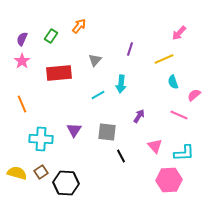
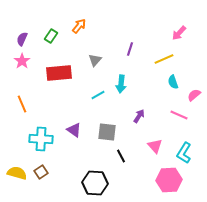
purple triangle: rotated 28 degrees counterclockwise
cyan L-shape: rotated 125 degrees clockwise
black hexagon: moved 29 px right
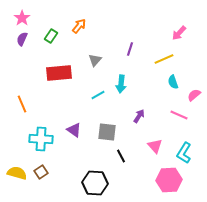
pink star: moved 43 px up
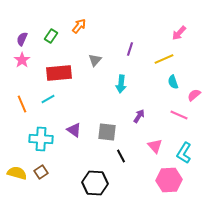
pink star: moved 42 px down
cyan line: moved 50 px left, 4 px down
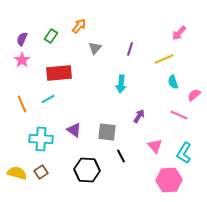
gray triangle: moved 12 px up
black hexagon: moved 8 px left, 13 px up
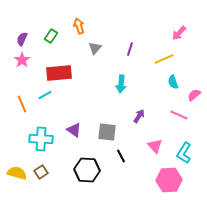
orange arrow: rotated 56 degrees counterclockwise
cyan line: moved 3 px left, 4 px up
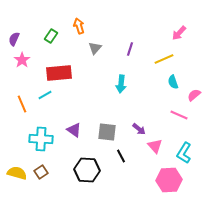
purple semicircle: moved 8 px left
purple arrow: moved 13 px down; rotated 96 degrees clockwise
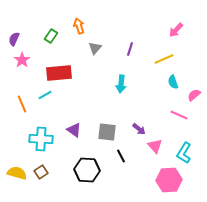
pink arrow: moved 3 px left, 3 px up
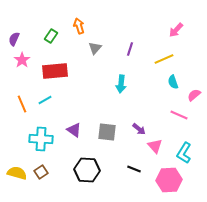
red rectangle: moved 4 px left, 2 px up
cyan line: moved 5 px down
black line: moved 13 px right, 13 px down; rotated 40 degrees counterclockwise
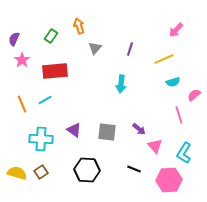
cyan semicircle: rotated 88 degrees counterclockwise
pink line: rotated 48 degrees clockwise
